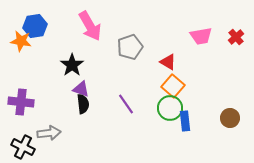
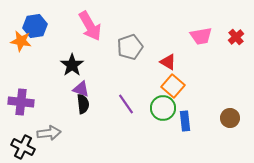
green circle: moved 7 px left
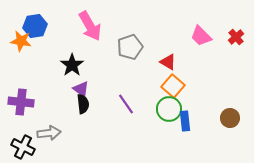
pink trapezoid: rotated 55 degrees clockwise
purple triangle: rotated 18 degrees clockwise
green circle: moved 6 px right, 1 px down
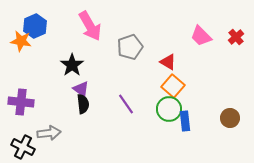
blue hexagon: rotated 15 degrees counterclockwise
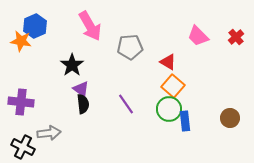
pink trapezoid: moved 3 px left
gray pentagon: rotated 15 degrees clockwise
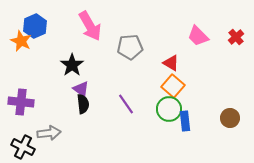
orange star: rotated 15 degrees clockwise
red triangle: moved 3 px right, 1 px down
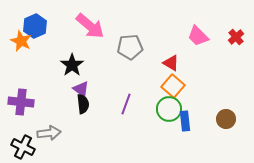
pink arrow: rotated 20 degrees counterclockwise
purple line: rotated 55 degrees clockwise
brown circle: moved 4 px left, 1 px down
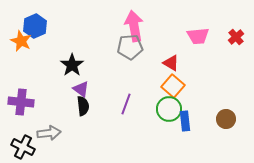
pink arrow: moved 44 px right; rotated 140 degrees counterclockwise
pink trapezoid: rotated 50 degrees counterclockwise
black semicircle: moved 2 px down
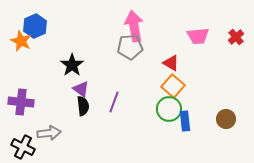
purple line: moved 12 px left, 2 px up
